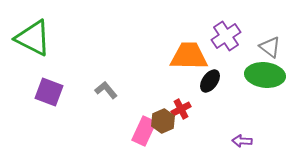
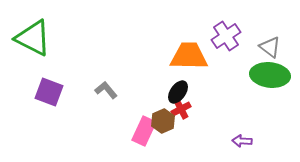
green ellipse: moved 5 px right
black ellipse: moved 32 px left, 11 px down
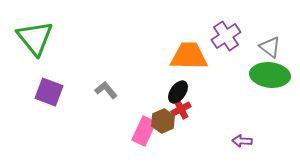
green triangle: moved 2 px right; rotated 24 degrees clockwise
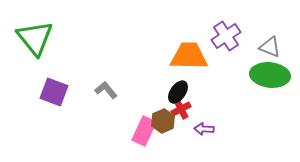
gray triangle: rotated 15 degrees counterclockwise
purple square: moved 5 px right
purple arrow: moved 38 px left, 12 px up
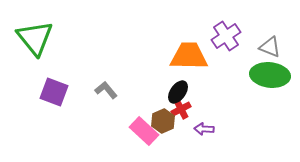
pink rectangle: rotated 72 degrees counterclockwise
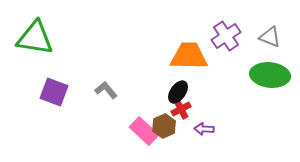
green triangle: rotated 42 degrees counterclockwise
gray triangle: moved 10 px up
brown hexagon: moved 1 px right, 5 px down
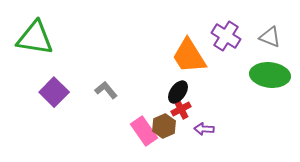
purple cross: rotated 24 degrees counterclockwise
orange trapezoid: rotated 123 degrees counterclockwise
purple square: rotated 24 degrees clockwise
pink rectangle: rotated 12 degrees clockwise
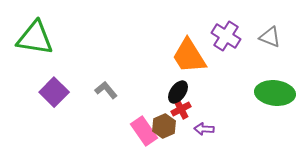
green ellipse: moved 5 px right, 18 px down
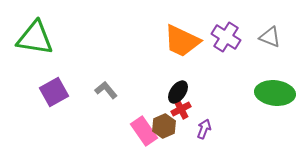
purple cross: moved 1 px down
orange trapezoid: moved 7 px left, 15 px up; rotated 33 degrees counterclockwise
purple square: rotated 16 degrees clockwise
purple arrow: rotated 108 degrees clockwise
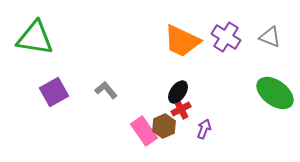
green ellipse: rotated 30 degrees clockwise
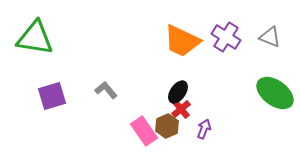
purple square: moved 2 px left, 4 px down; rotated 12 degrees clockwise
red cross: rotated 12 degrees counterclockwise
brown hexagon: moved 3 px right
